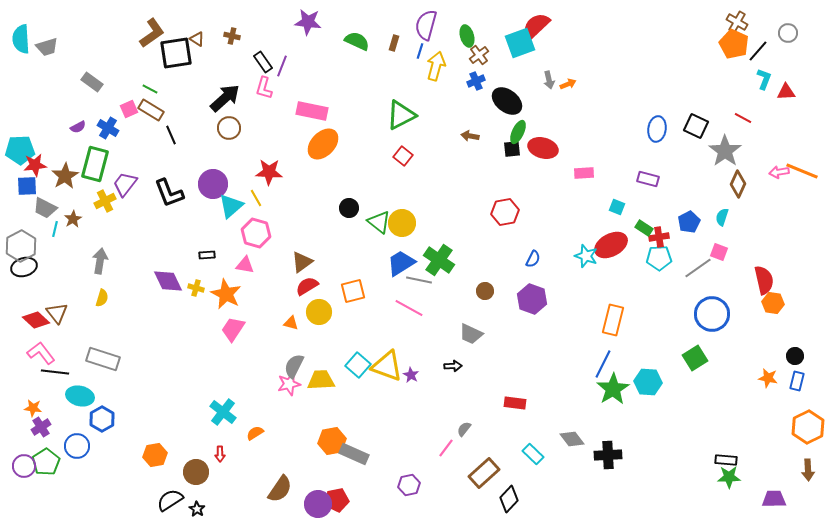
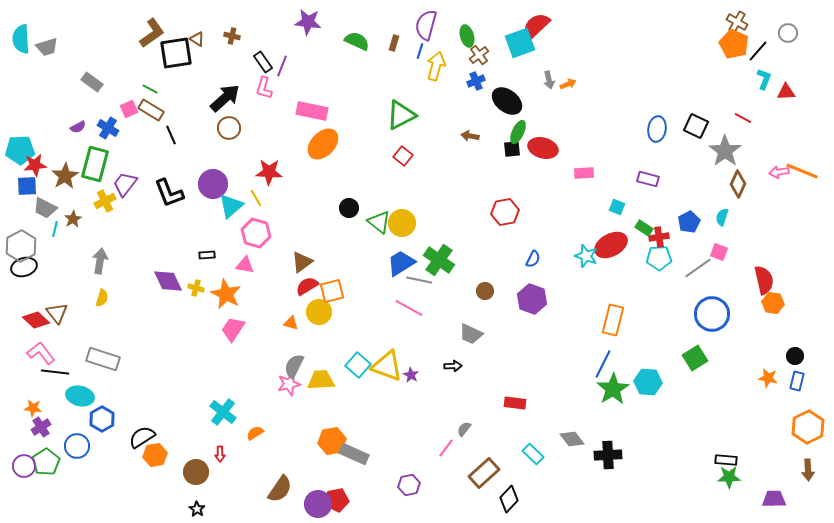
orange square at (353, 291): moved 21 px left
black semicircle at (170, 500): moved 28 px left, 63 px up
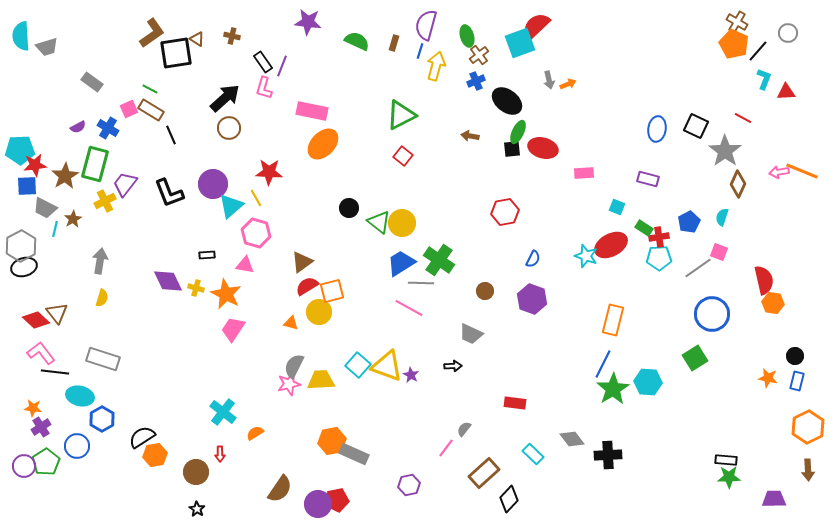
cyan semicircle at (21, 39): moved 3 px up
gray line at (419, 280): moved 2 px right, 3 px down; rotated 10 degrees counterclockwise
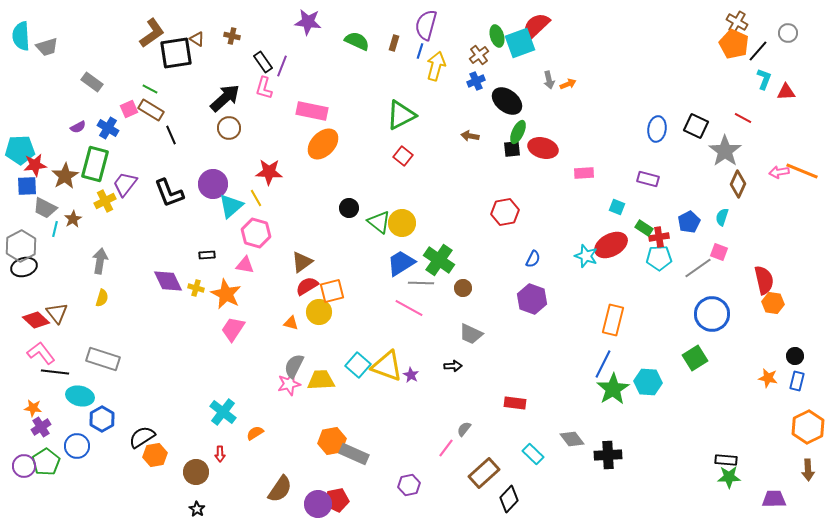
green ellipse at (467, 36): moved 30 px right
brown circle at (485, 291): moved 22 px left, 3 px up
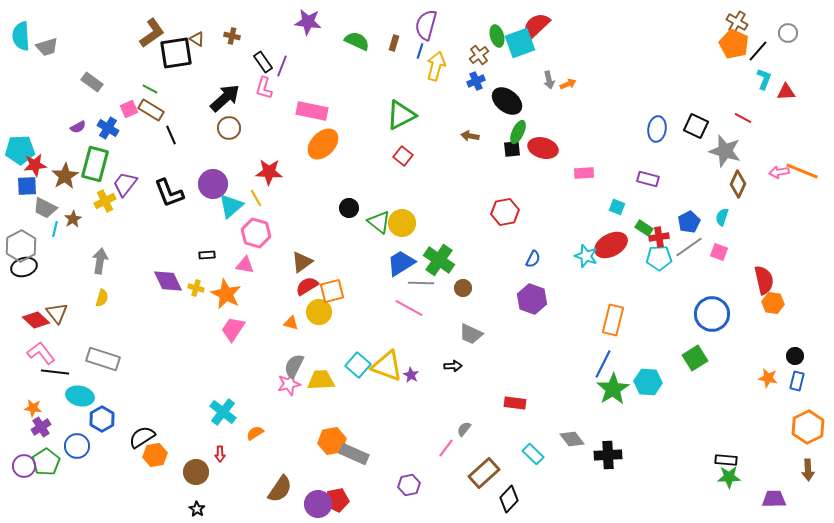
gray star at (725, 151): rotated 20 degrees counterclockwise
gray line at (698, 268): moved 9 px left, 21 px up
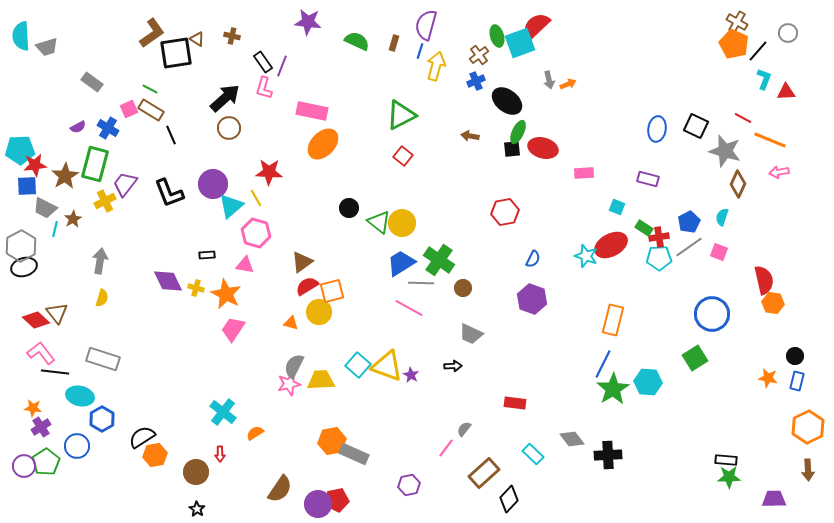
orange line at (802, 171): moved 32 px left, 31 px up
